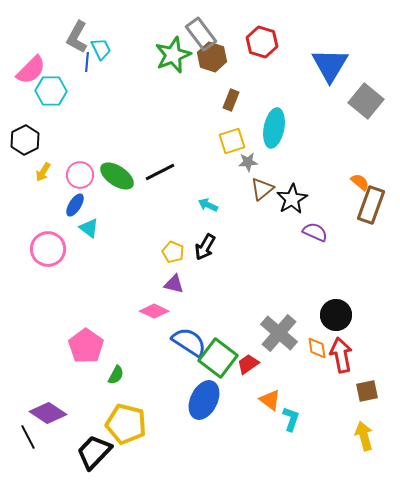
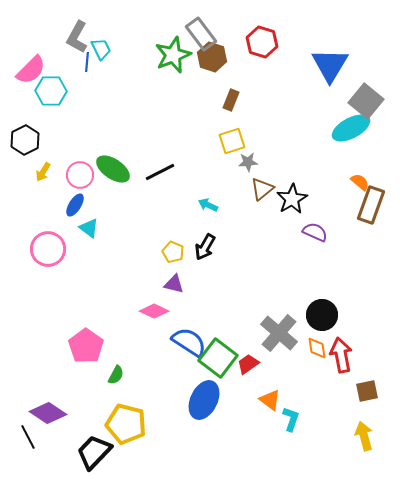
cyan ellipse at (274, 128): moved 77 px right; rotated 51 degrees clockwise
green ellipse at (117, 176): moved 4 px left, 7 px up
black circle at (336, 315): moved 14 px left
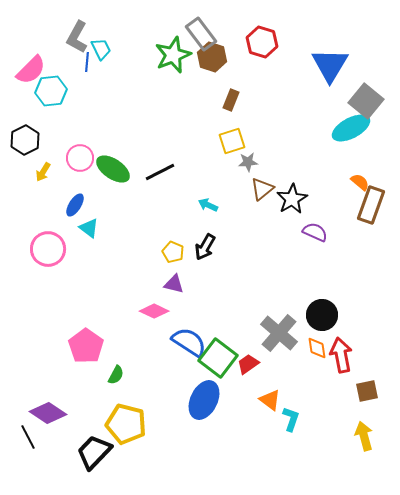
cyan hexagon at (51, 91): rotated 8 degrees counterclockwise
pink circle at (80, 175): moved 17 px up
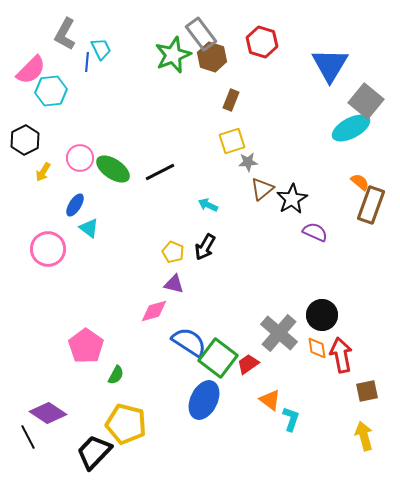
gray L-shape at (77, 37): moved 12 px left, 3 px up
pink diamond at (154, 311): rotated 40 degrees counterclockwise
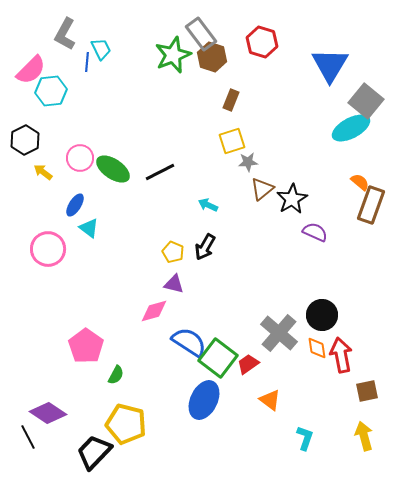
yellow arrow at (43, 172): rotated 96 degrees clockwise
cyan L-shape at (291, 419): moved 14 px right, 19 px down
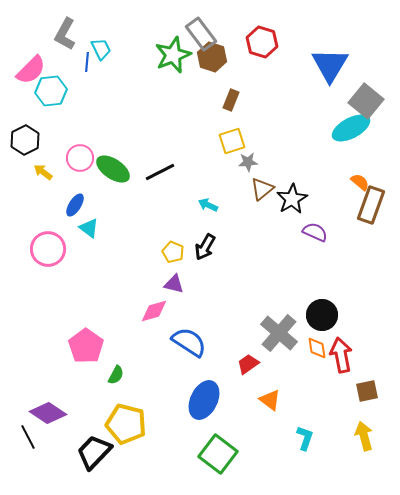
green square at (218, 358): moved 96 px down
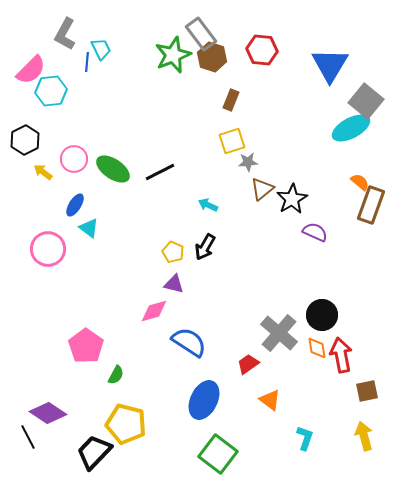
red hexagon at (262, 42): moved 8 px down; rotated 12 degrees counterclockwise
pink circle at (80, 158): moved 6 px left, 1 px down
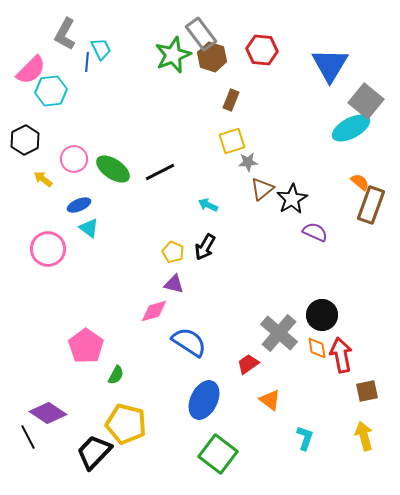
yellow arrow at (43, 172): moved 7 px down
blue ellipse at (75, 205): moved 4 px right; rotated 35 degrees clockwise
